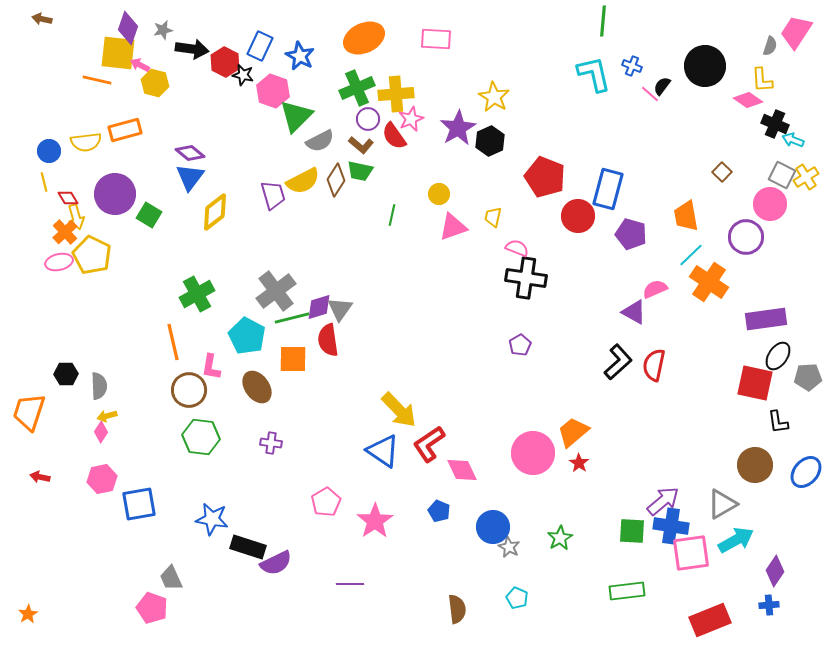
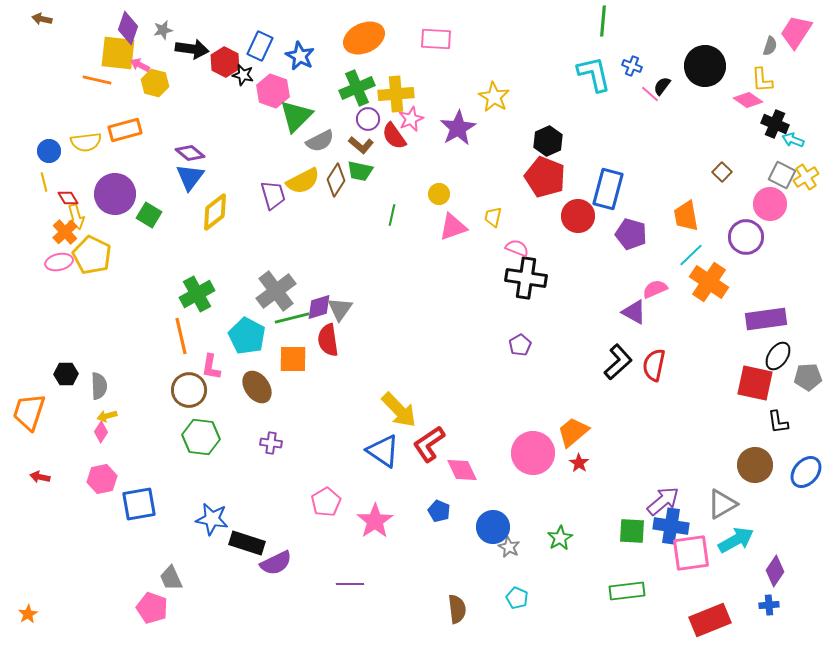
black hexagon at (490, 141): moved 58 px right
orange line at (173, 342): moved 8 px right, 6 px up
black rectangle at (248, 547): moved 1 px left, 4 px up
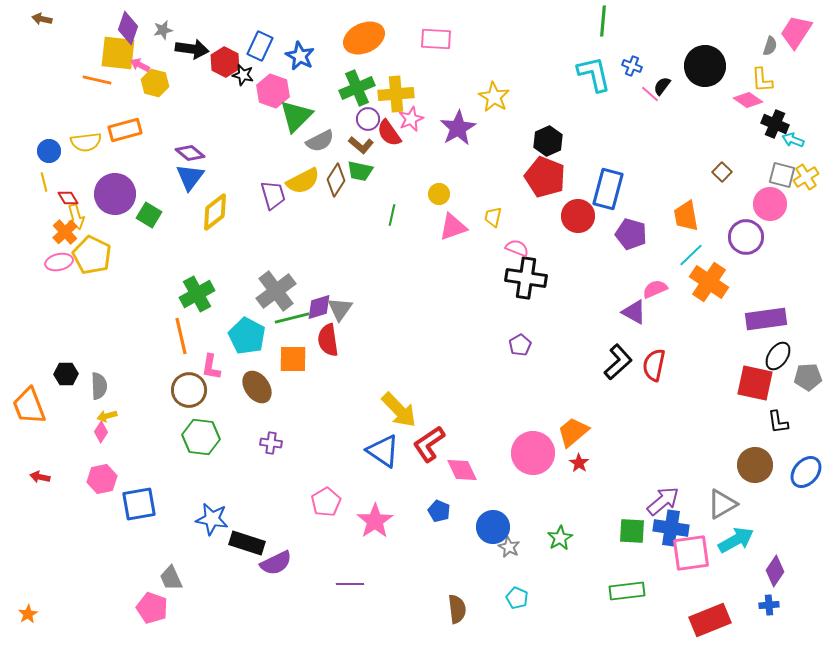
red semicircle at (394, 136): moved 5 px left, 3 px up
gray square at (782, 175): rotated 12 degrees counterclockwise
orange trapezoid at (29, 412): moved 6 px up; rotated 39 degrees counterclockwise
blue cross at (671, 526): moved 2 px down
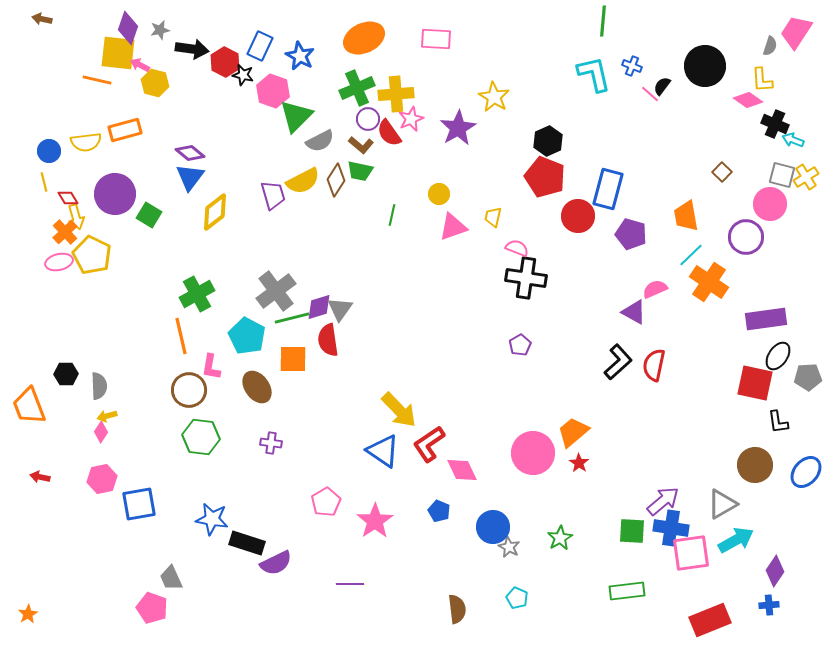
gray star at (163, 30): moved 3 px left
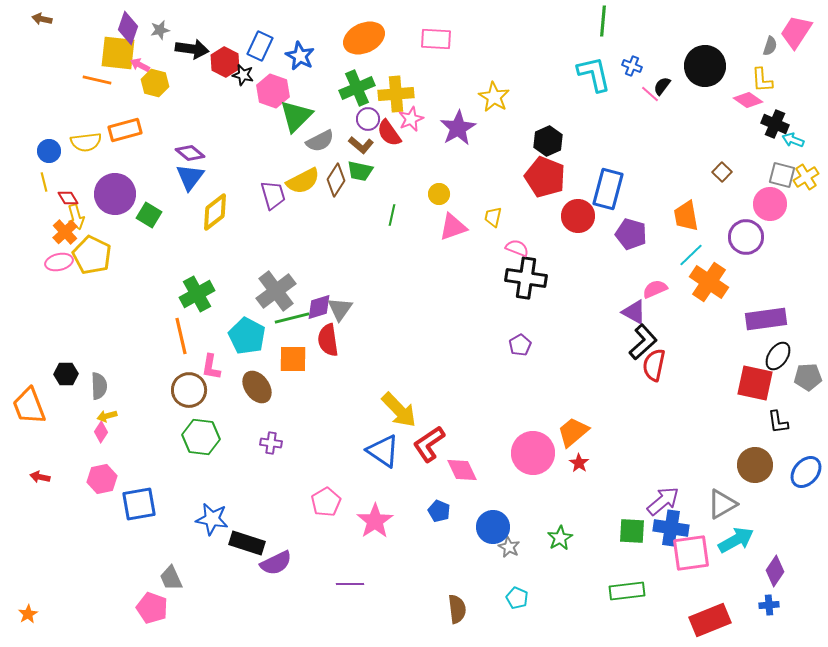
black L-shape at (618, 362): moved 25 px right, 20 px up
